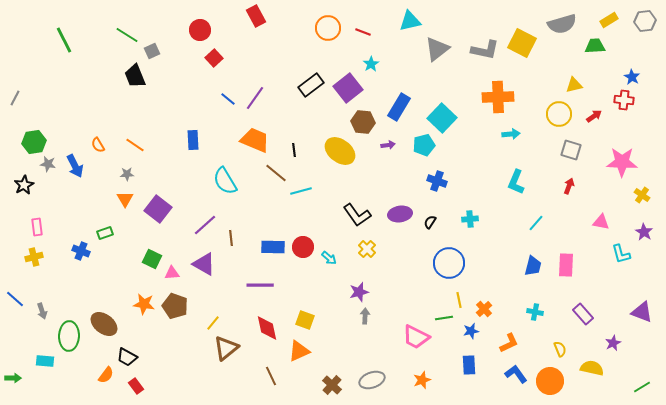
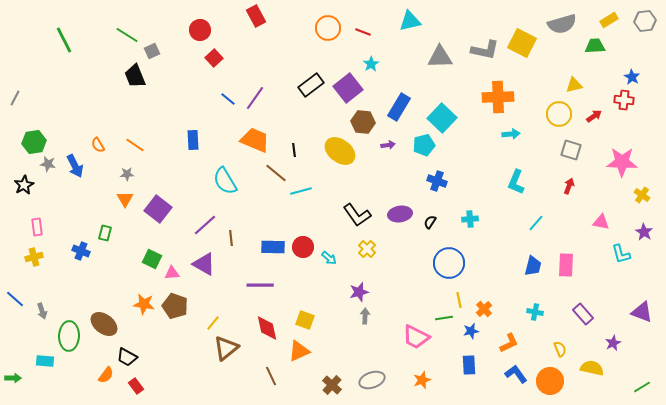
gray triangle at (437, 49): moved 3 px right, 8 px down; rotated 36 degrees clockwise
green rectangle at (105, 233): rotated 56 degrees counterclockwise
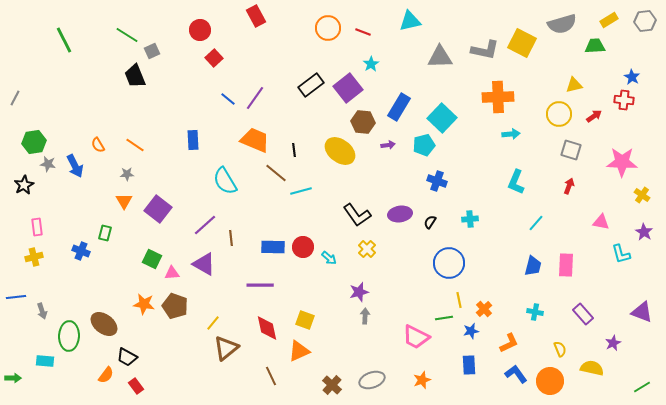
orange triangle at (125, 199): moved 1 px left, 2 px down
blue line at (15, 299): moved 1 px right, 2 px up; rotated 48 degrees counterclockwise
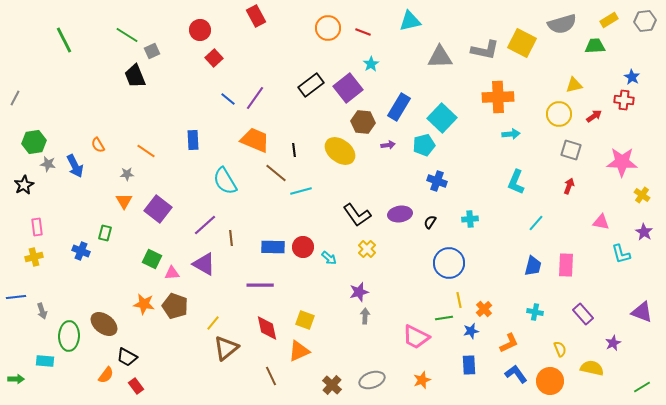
orange line at (135, 145): moved 11 px right, 6 px down
green arrow at (13, 378): moved 3 px right, 1 px down
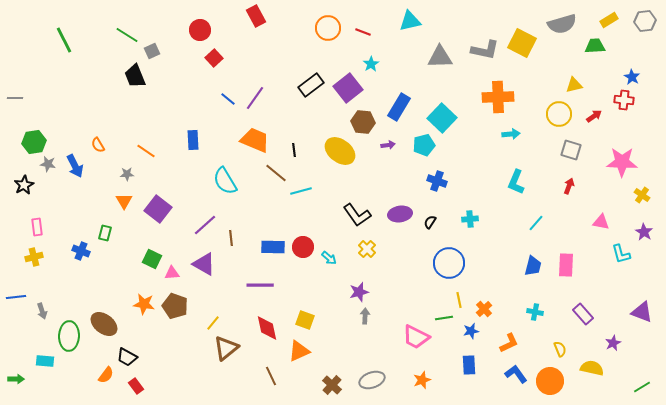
gray line at (15, 98): rotated 63 degrees clockwise
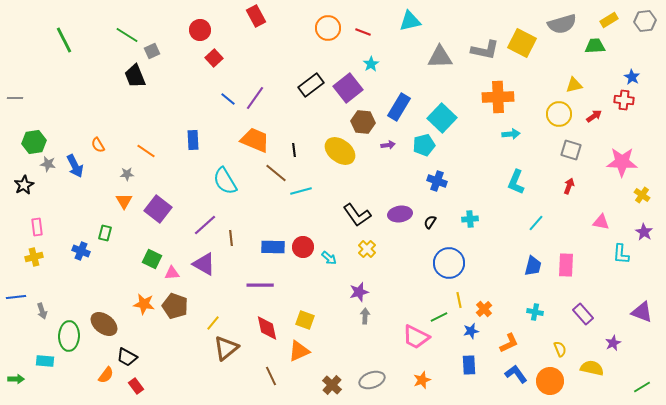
cyan L-shape at (621, 254): rotated 20 degrees clockwise
green line at (444, 318): moved 5 px left, 1 px up; rotated 18 degrees counterclockwise
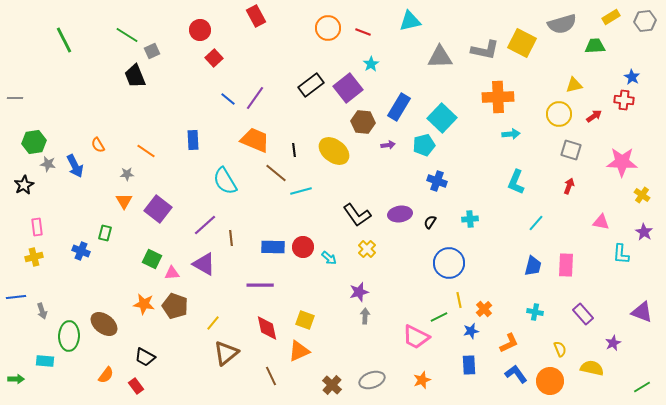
yellow rectangle at (609, 20): moved 2 px right, 3 px up
yellow ellipse at (340, 151): moved 6 px left
brown triangle at (226, 348): moved 5 px down
black trapezoid at (127, 357): moved 18 px right
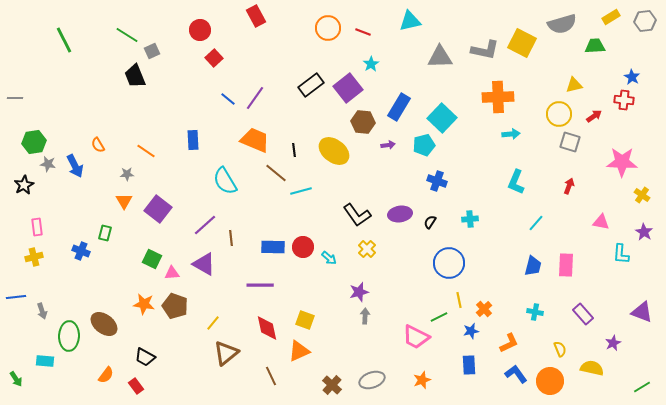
gray square at (571, 150): moved 1 px left, 8 px up
green arrow at (16, 379): rotated 56 degrees clockwise
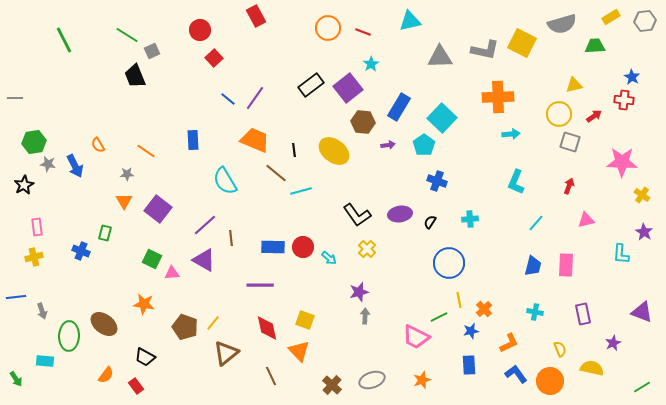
cyan pentagon at (424, 145): rotated 20 degrees counterclockwise
pink triangle at (601, 222): moved 15 px left, 2 px up; rotated 24 degrees counterclockwise
purple triangle at (204, 264): moved 4 px up
brown pentagon at (175, 306): moved 10 px right, 21 px down
purple rectangle at (583, 314): rotated 30 degrees clockwise
orange triangle at (299, 351): rotated 50 degrees counterclockwise
